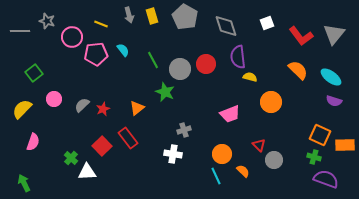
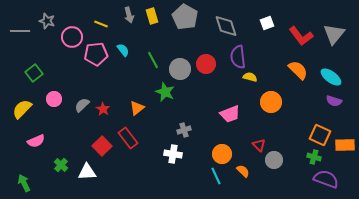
red star at (103, 109): rotated 16 degrees counterclockwise
pink semicircle at (33, 142): moved 3 px right, 1 px up; rotated 48 degrees clockwise
green cross at (71, 158): moved 10 px left, 7 px down
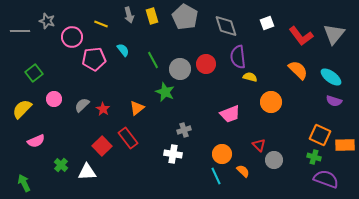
pink pentagon at (96, 54): moved 2 px left, 5 px down
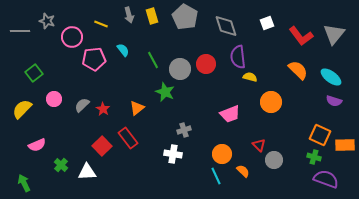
pink semicircle at (36, 141): moved 1 px right, 4 px down
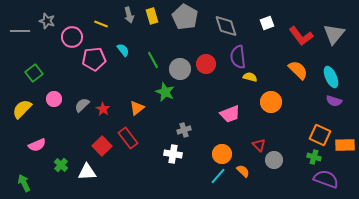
cyan ellipse at (331, 77): rotated 30 degrees clockwise
cyan line at (216, 176): moved 2 px right; rotated 66 degrees clockwise
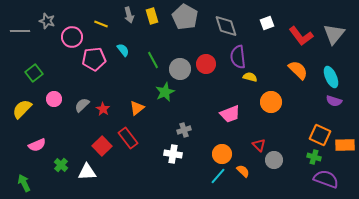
green star at (165, 92): rotated 24 degrees clockwise
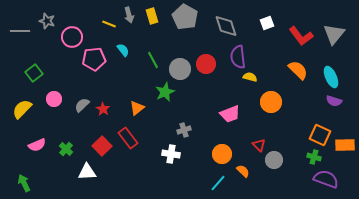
yellow line at (101, 24): moved 8 px right
white cross at (173, 154): moved 2 px left
green cross at (61, 165): moved 5 px right, 16 px up
cyan line at (218, 176): moved 7 px down
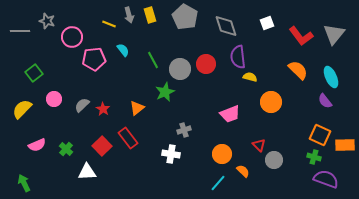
yellow rectangle at (152, 16): moved 2 px left, 1 px up
purple semicircle at (334, 101): moved 9 px left; rotated 35 degrees clockwise
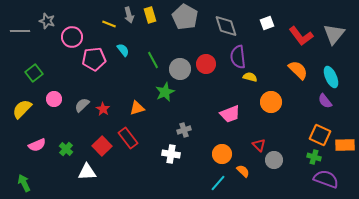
orange triangle at (137, 108): rotated 21 degrees clockwise
